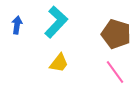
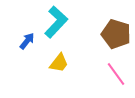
blue arrow: moved 10 px right, 16 px down; rotated 30 degrees clockwise
pink line: moved 1 px right, 2 px down
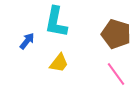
cyan L-shape: rotated 148 degrees clockwise
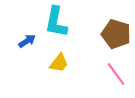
blue arrow: rotated 18 degrees clockwise
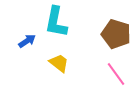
yellow trapezoid: rotated 90 degrees counterclockwise
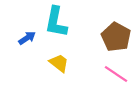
brown pentagon: moved 3 px down; rotated 12 degrees clockwise
blue arrow: moved 3 px up
pink line: rotated 20 degrees counterclockwise
